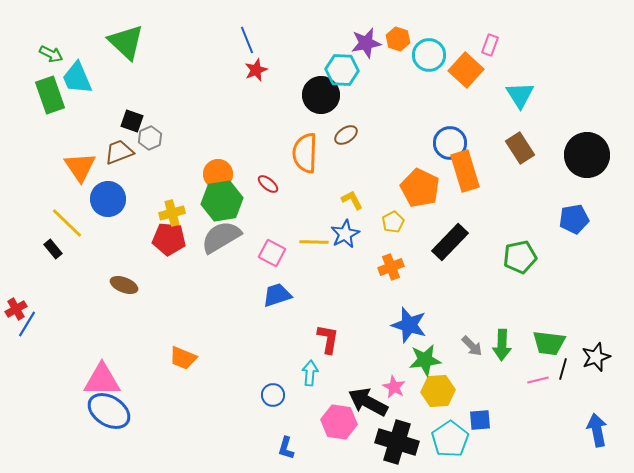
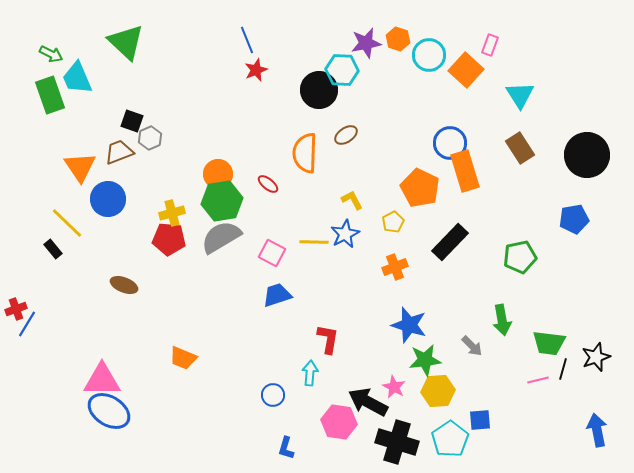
black circle at (321, 95): moved 2 px left, 5 px up
orange cross at (391, 267): moved 4 px right
red cross at (16, 309): rotated 10 degrees clockwise
green arrow at (502, 345): moved 25 px up; rotated 12 degrees counterclockwise
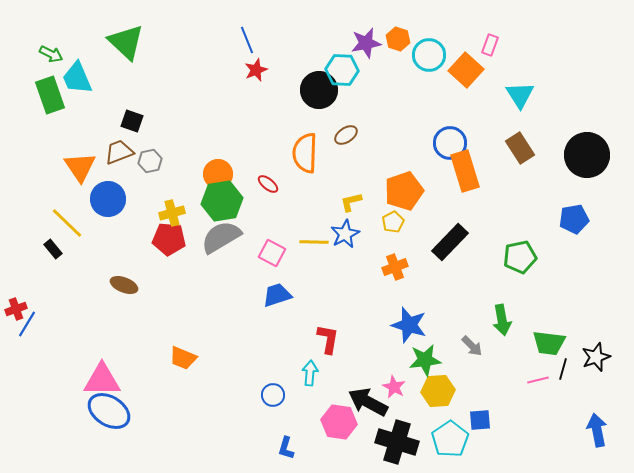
gray hexagon at (150, 138): moved 23 px down; rotated 10 degrees clockwise
orange pentagon at (420, 188): moved 16 px left, 3 px down; rotated 27 degrees clockwise
yellow L-shape at (352, 200): moved 1 px left, 2 px down; rotated 75 degrees counterclockwise
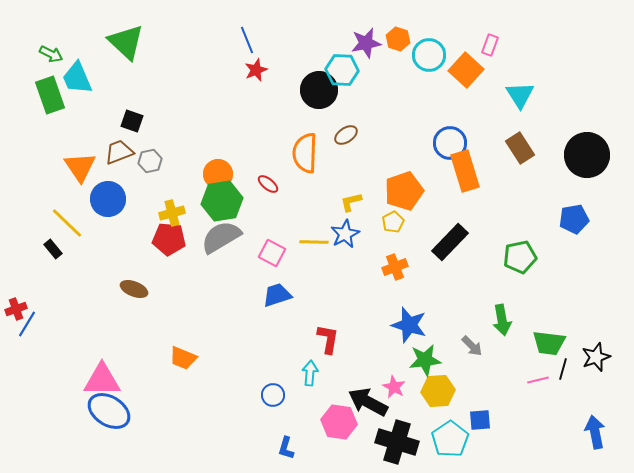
brown ellipse at (124, 285): moved 10 px right, 4 px down
blue arrow at (597, 430): moved 2 px left, 2 px down
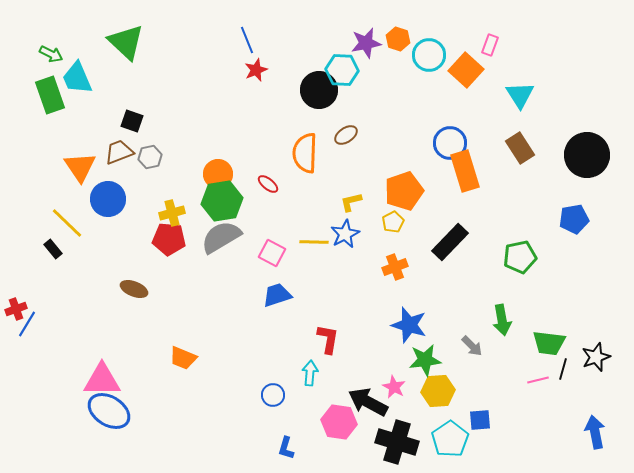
gray hexagon at (150, 161): moved 4 px up
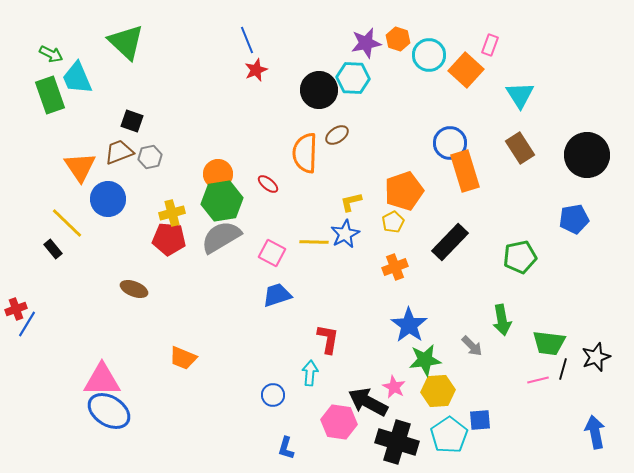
cyan hexagon at (342, 70): moved 11 px right, 8 px down
brown ellipse at (346, 135): moved 9 px left
blue star at (409, 325): rotated 18 degrees clockwise
cyan pentagon at (450, 439): moved 1 px left, 4 px up
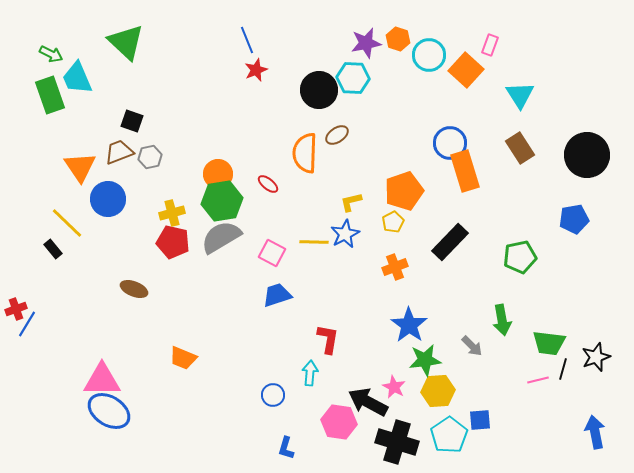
red pentagon at (169, 239): moved 4 px right, 3 px down; rotated 8 degrees clockwise
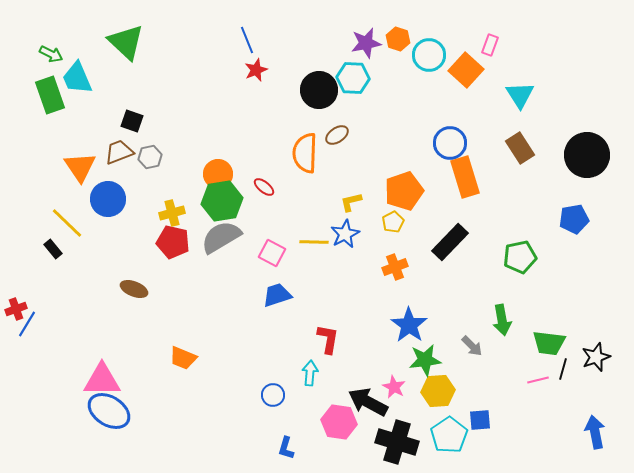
orange rectangle at (465, 171): moved 6 px down
red ellipse at (268, 184): moved 4 px left, 3 px down
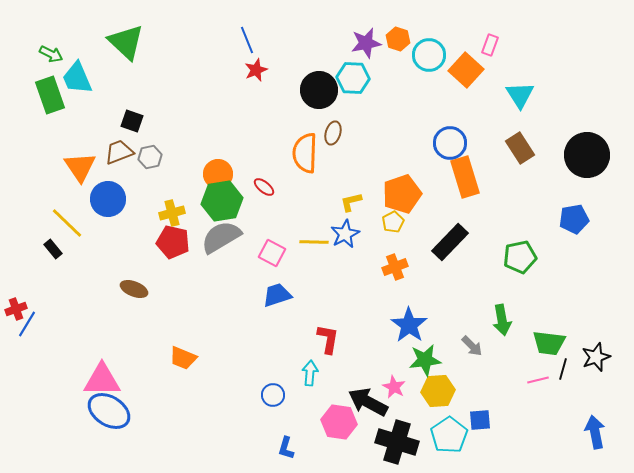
brown ellipse at (337, 135): moved 4 px left, 2 px up; rotated 40 degrees counterclockwise
orange pentagon at (404, 191): moved 2 px left, 3 px down
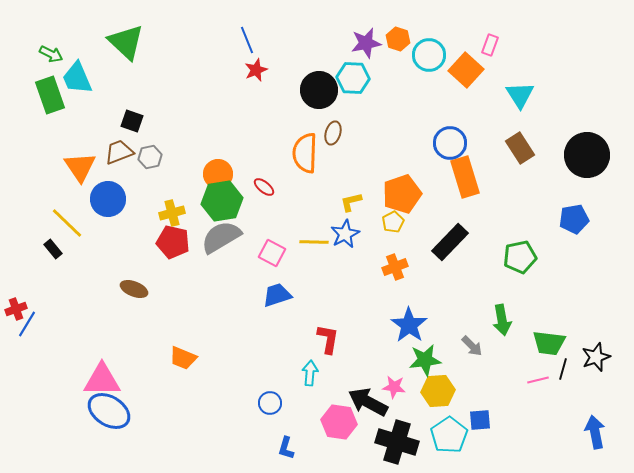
pink star at (394, 387): rotated 20 degrees counterclockwise
blue circle at (273, 395): moved 3 px left, 8 px down
